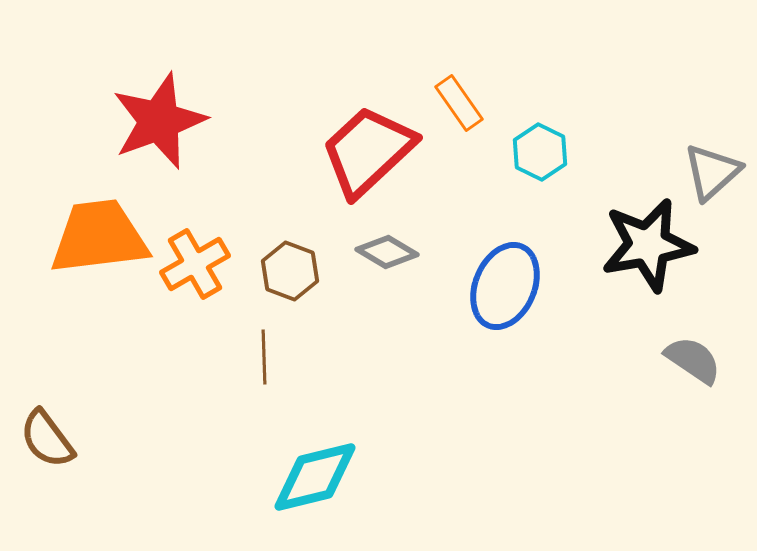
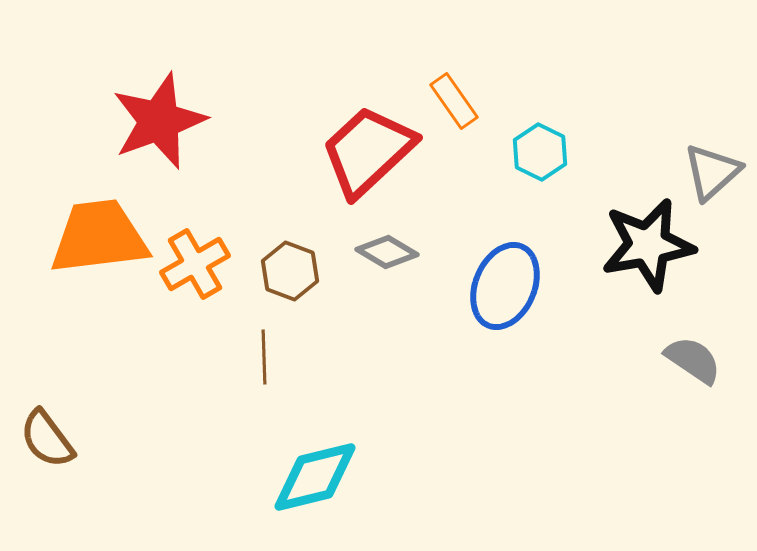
orange rectangle: moved 5 px left, 2 px up
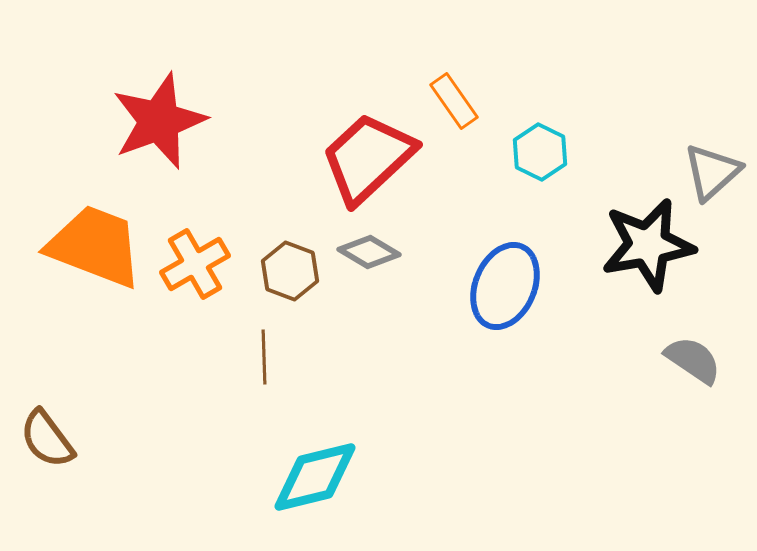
red trapezoid: moved 7 px down
orange trapezoid: moved 4 px left, 9 px down; rotated 28 degrees clockwise
gray diamond: moved 18 px left
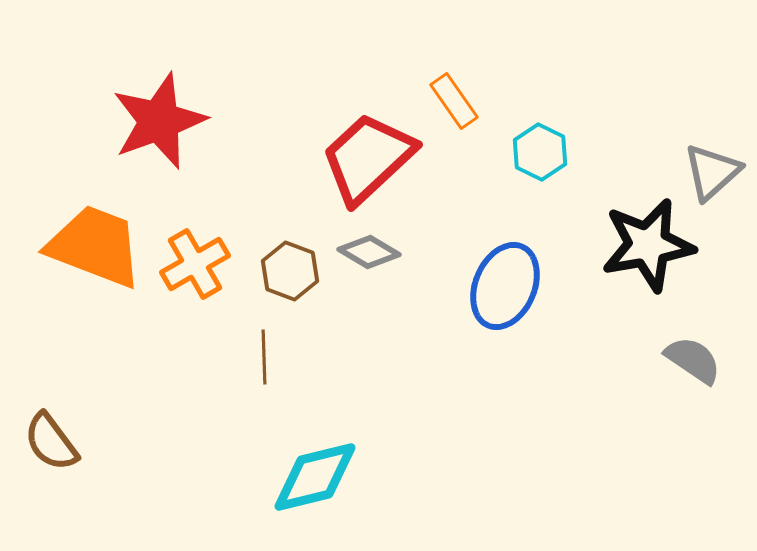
brown semicircle: moved 4 px right, 3 px down
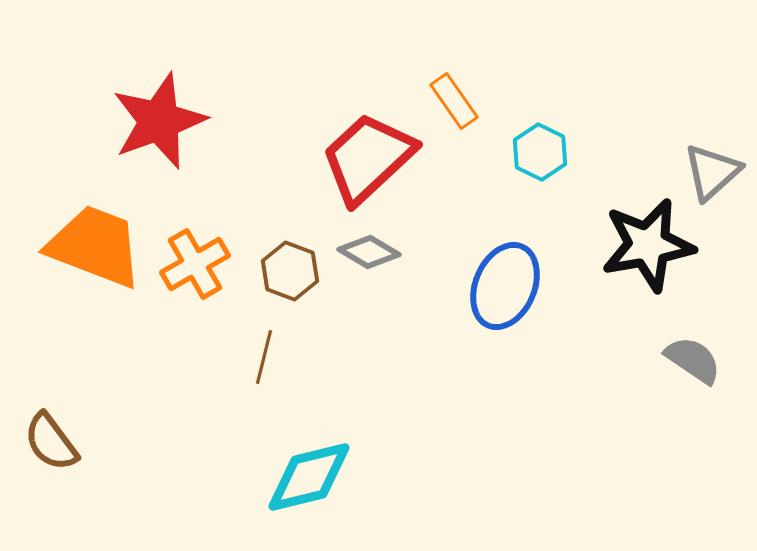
brown line: rotated 16 degrees clockwise
cyan diamond: moved 6 px left
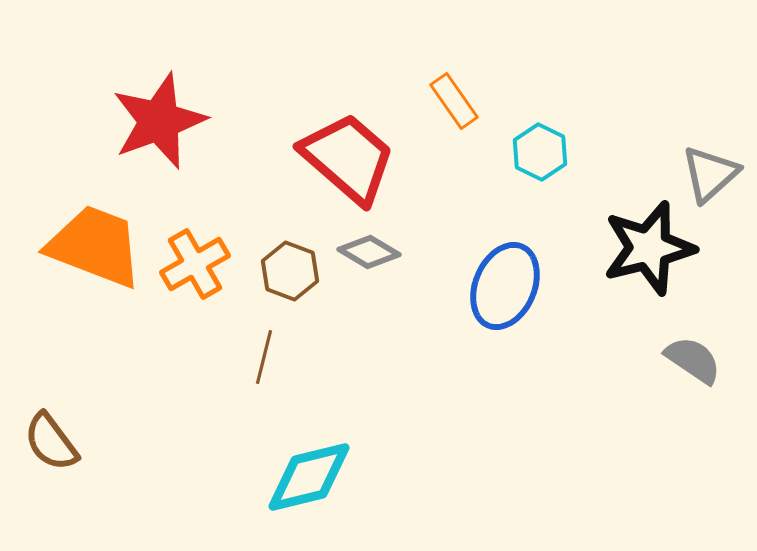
red trapezoid: moved 20 px left; rotated 84 degrees clockwise
gray triangle: moved 2 px left, 2 px down
black star: moved 1 px right, 3 px down; rotated 4 degrees counterclockwise
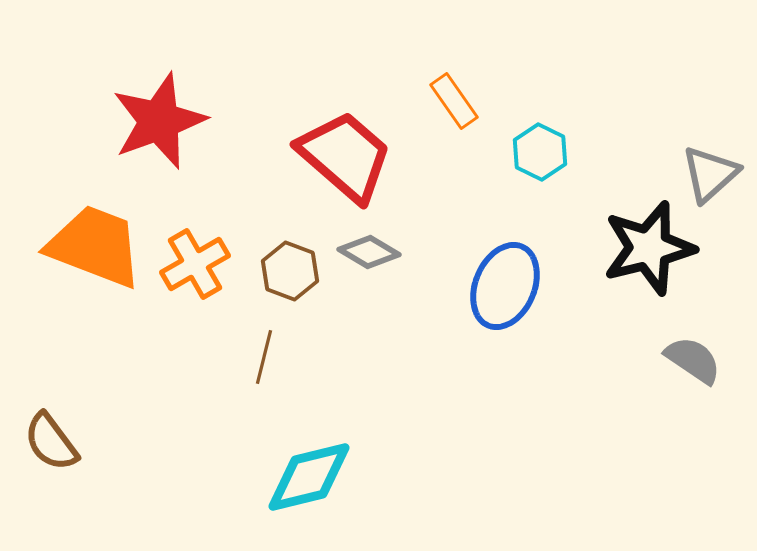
red trapezoid: moved 3 px left, 2 px up
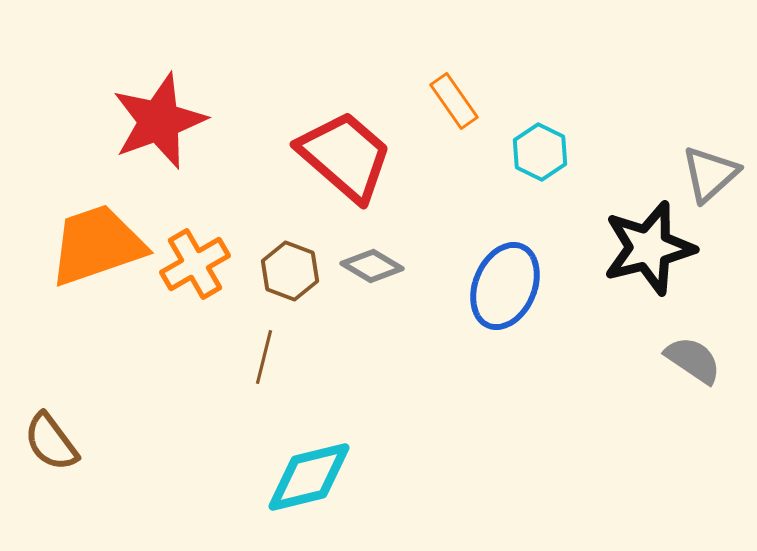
orange trapezoid: moved 2 px right, 1 px up; rotated 40 degrees counterclockwise
gray diamond: moved 3 px right, 14 px down
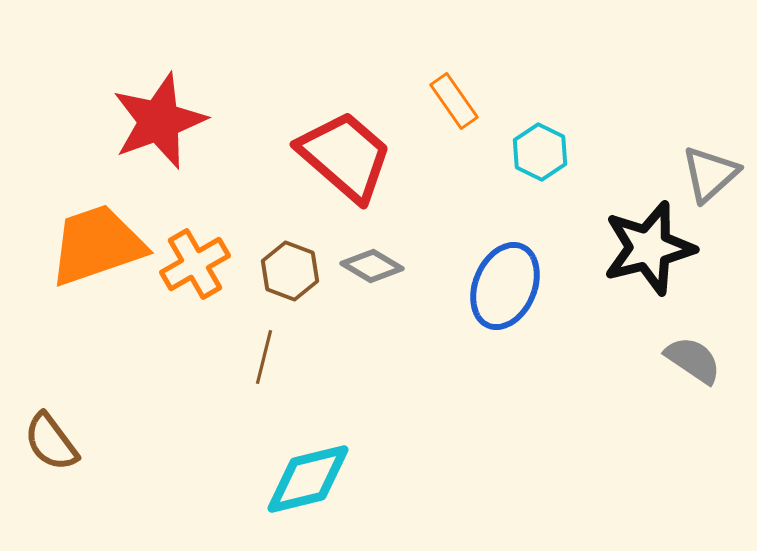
cyan diamond: moved 1 px left, 2 px down
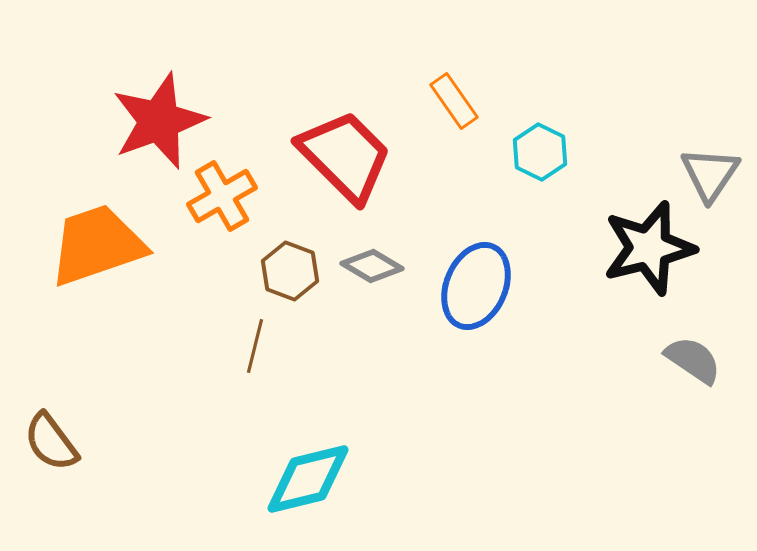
red trapezoid: rotated 4 degrees clockwise
gray triangle: rotated 14 degrees counterclockwise
orange cross: moved 27 px right, 68 px up
blue ellipse: moved 29 px left
brown line: moved 9 px left, 11 px up
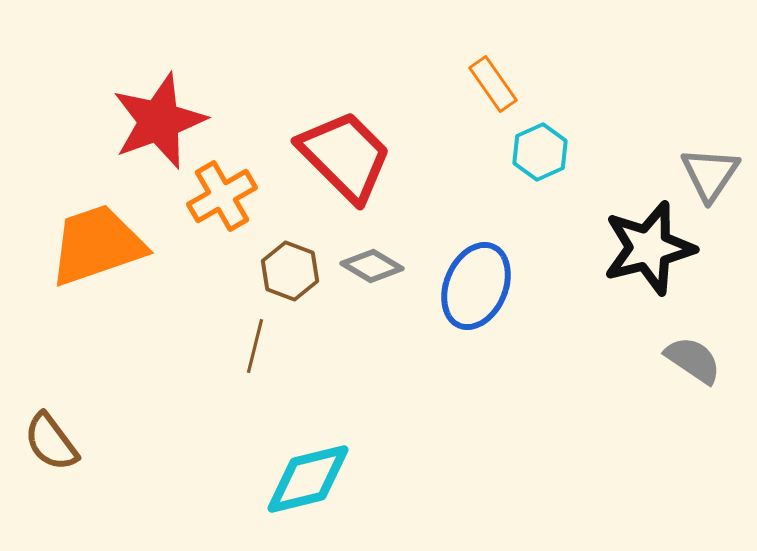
orange rectangle: moved 39 px right, 17 px up
cyan hexagon: rotated 10 degrees clockwise
